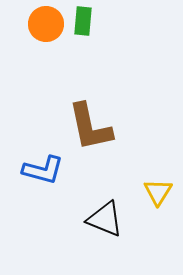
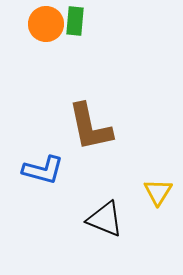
green rectangle: moved 8 px left
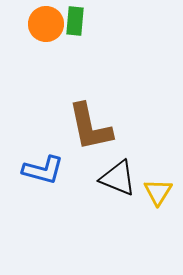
black triangle: moved 13 px right, 41 px up
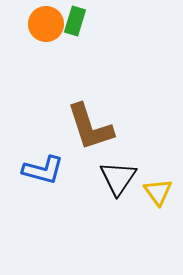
green rectangle: rotated 12 degrees clockwise
brown L-shape: rotated 6 degrees counterclockwise
black triangle: rotated 42 degrees clockwise
yellow triangle: rotated 8 degrees counterclockwise
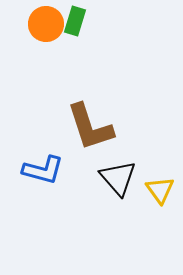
black triangle: rotated 15 degrees counterclockwise
yellow triangle: moved 2 px right, 2 px up
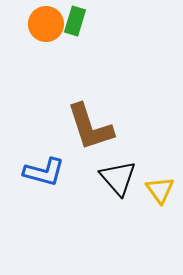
blue L-shape: moved 1 px right, 2 px down
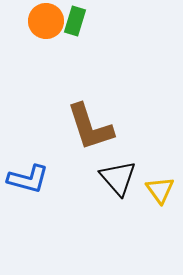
orange circle: moved 3 px up
blue L-shape: moved 16 px left, 7 px down
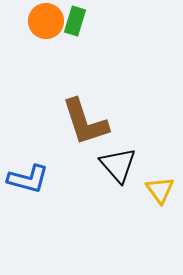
brown L-shape: moved 5 px left, 5 px up
black triangle: moved 13 px up
